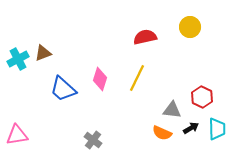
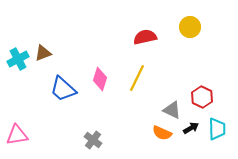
gray triangle: rotated 18 degrees clockwise
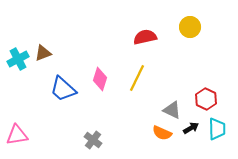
red hexagon: moved 4 px right, 2 px down
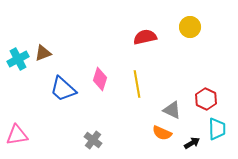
yellow line: moved 6 px down; rotated 36 degrees counterclockwise
black arrow: moved 1 px right, 15 px down
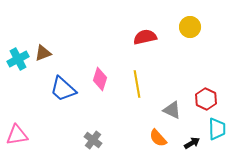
orange semicircle: moved 4 px left, 5 px down; rotated 24 degrees clockwise
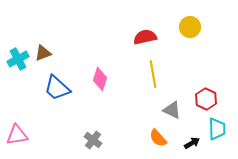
yellow line: moved 16 px right, 10 px up
blue trapezoid: moved 6 px left, 1 px up
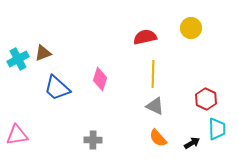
yellow circle: moved 1 px right, 1 px down
yellow line: rotated 12 degrees clockwise
gray triangle: moved 17 px left, 4 px up
gray cross: rotated 36 degrees counterclockwise
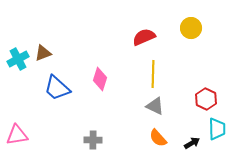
red semicircle: moved 1 px left; rotated 10 degrees counterclockwise
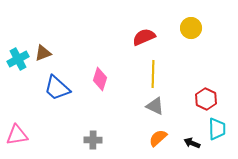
orange semicircle: rotated 90 degrees clockwise
black arrow: rotated 126 degrees counterclockwise
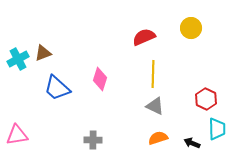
orange semicircle: rotated 24 degrees clockwise
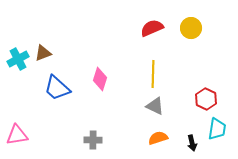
red semicircle: moved 8 px right, 9 px up
cyan trapezoid: rotated 10 degrees clockwise
black arrow: rotated 126 degrees counterclockwise
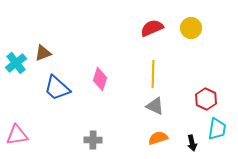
cyan cross: moved 2 px left, 4 px down; rotated 10 degrees counterclockwise
